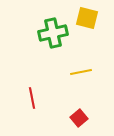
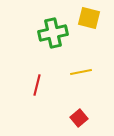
yellow square: moved 2 px right
red line: moved 5 px right, 13 px up; rotated 25 degrees clockwise
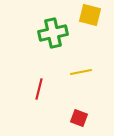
yellow square: moved 1 px right, 3 px up
red line: moved 2 px right, 4 px down
red square: rotated 30 degrees counterclockwise
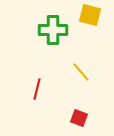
green cross: moved 3 px up; rotated 12 degrees clockwise
yellow line: rotated 60 degrees clockwise
red line: moved 2 px left
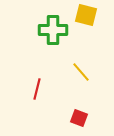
yellow square: moved 4 px left
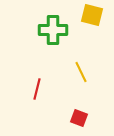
yellow square: moved 6 px right
yellow line: rotated 15 degrees clockwise
